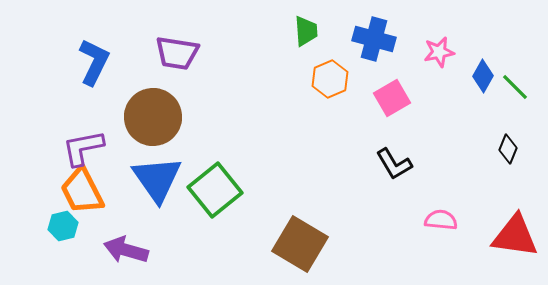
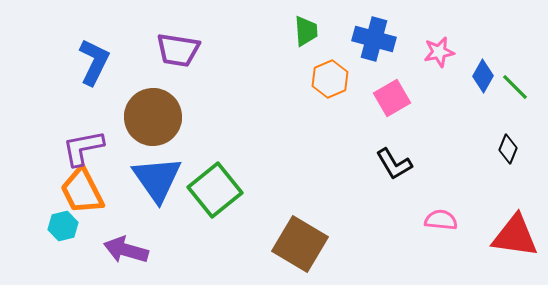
purple trapezoid: moved 1 px right, 3 px up
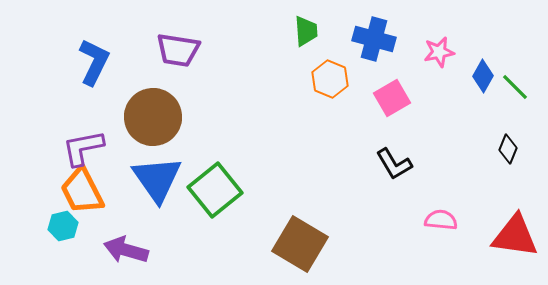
orange hexagon: rotated 15 degrees counterclockwise
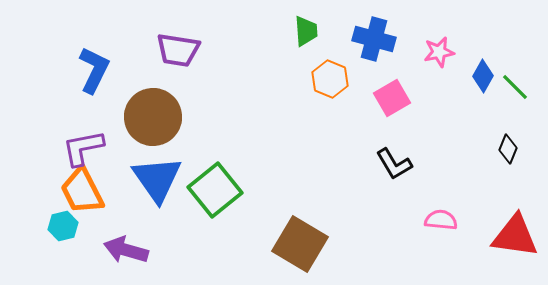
blue L-shape: moved 8 px down
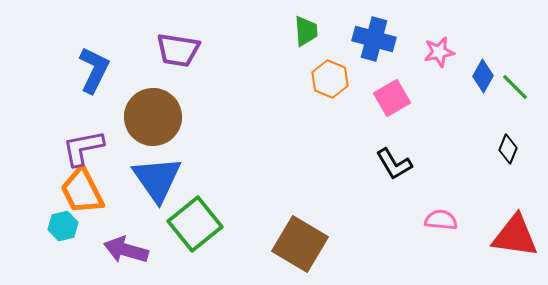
green square: moved 20 px left, 34 px down
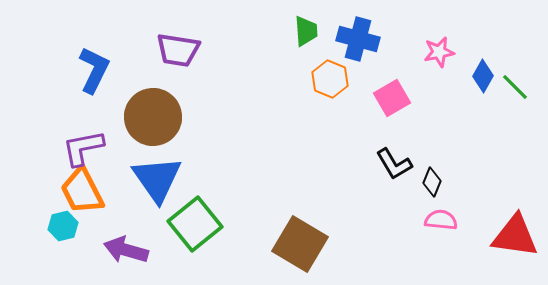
blue cross: moved 16 px left
black diamond: moved 76 px left, 33 px down
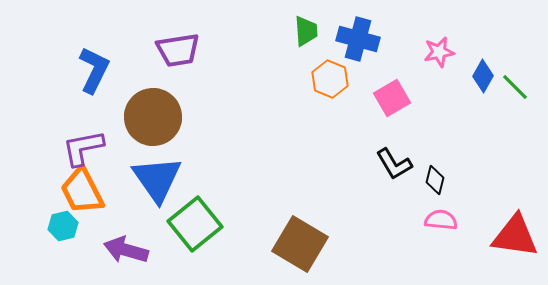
purple trapezoid: rotated 18 degrees counterclockwise
black diamond: moved 3 px right, 2 px up; rotated 8 degrees counterclockwise
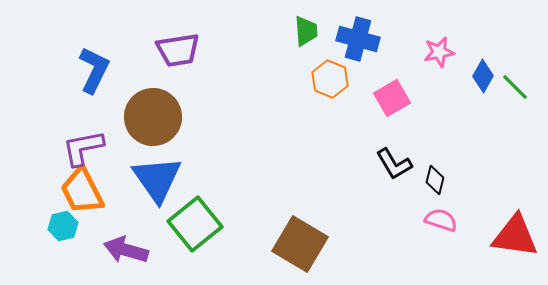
pink semicircle: rotated 12 degrees clockwise
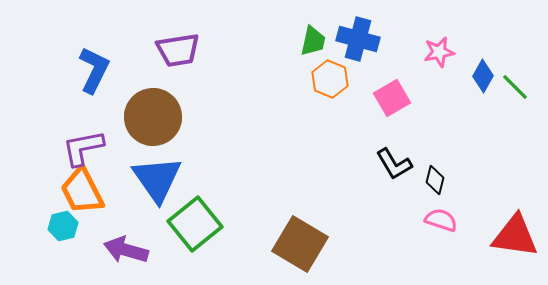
green trapezoid: moved 7 px right, 10 px down; rotated 16 degrees clockwise
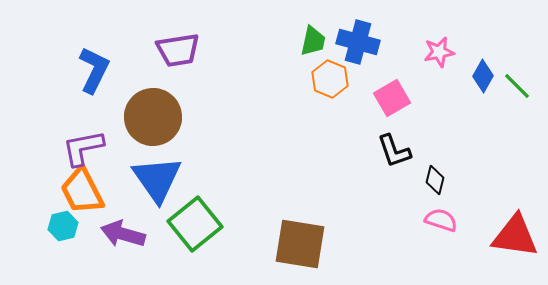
blue cross: moved 3 px down
green line: moved 2 px right, 1 px up
black L-shape: moved 13 px up; rotated 12 degrees clockwise
brown square: rotated 22 degrees counterclockwise
purple arrow: moved 3 px left, 16 px up
